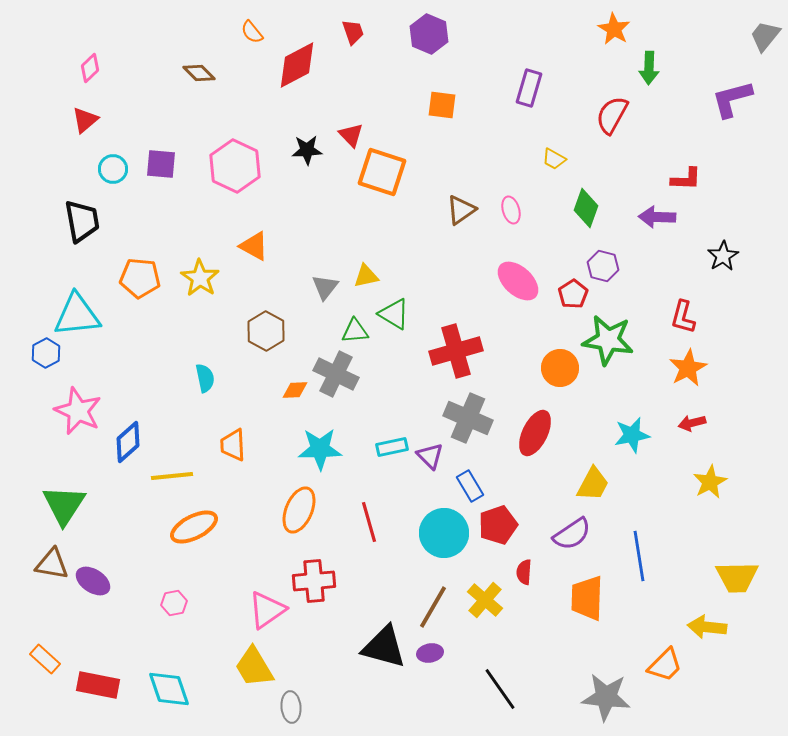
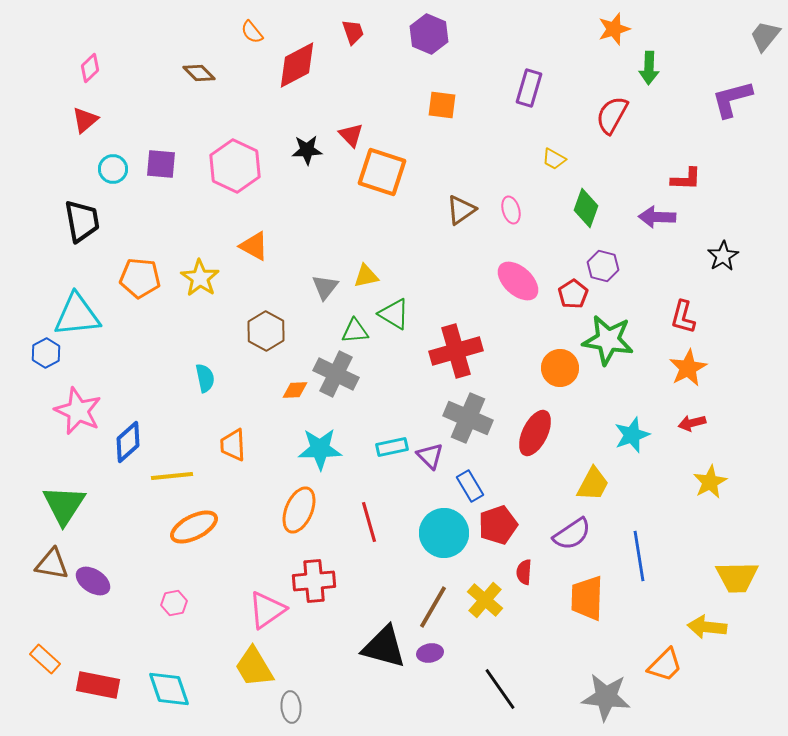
orange star at (614, 29): rotated 24 degrees clockwise
cyan star at (632, 435): rotated 9 degrees counterclockwise
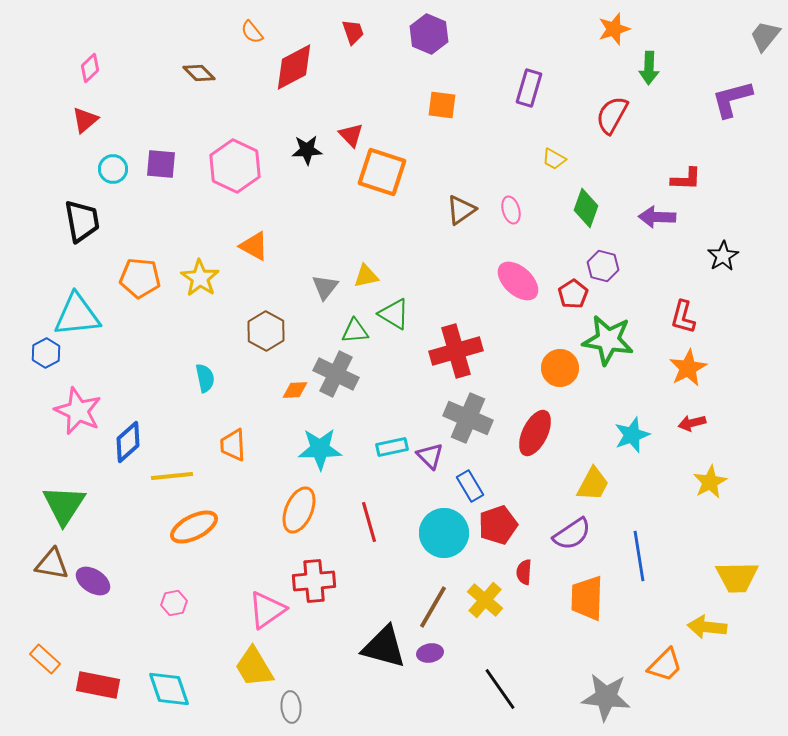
red diamond at (297, 65): moved 3 px left, 2 px down
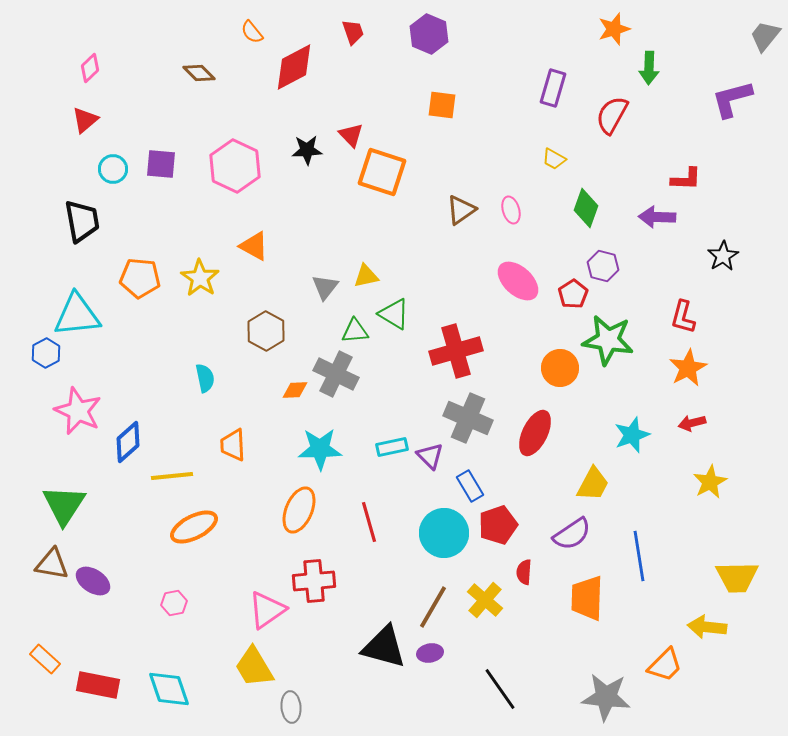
purple rectangle at (529, 88): moved 24 px right
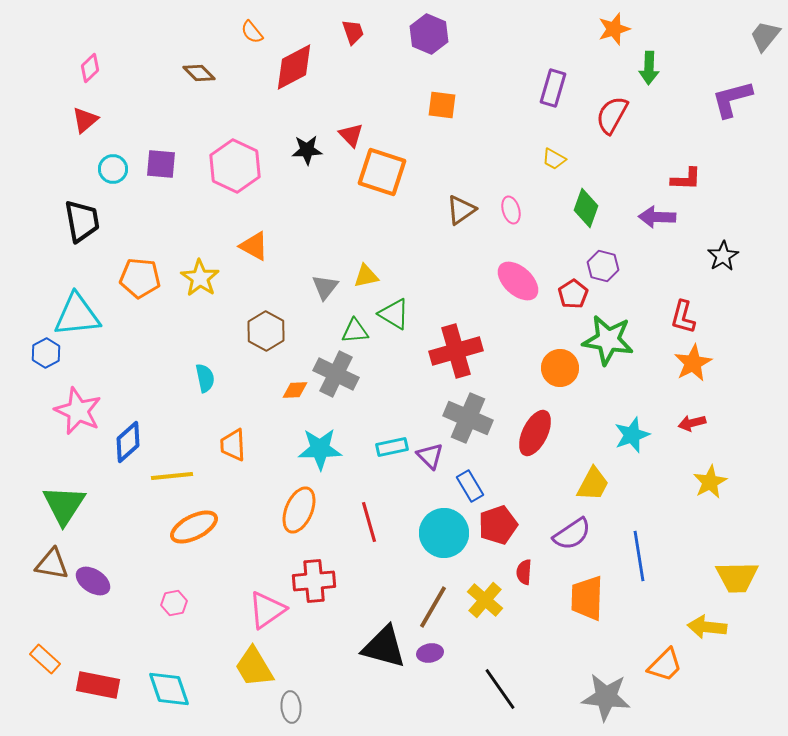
orange star at (688, 368): moved 5 px right, 5 px up
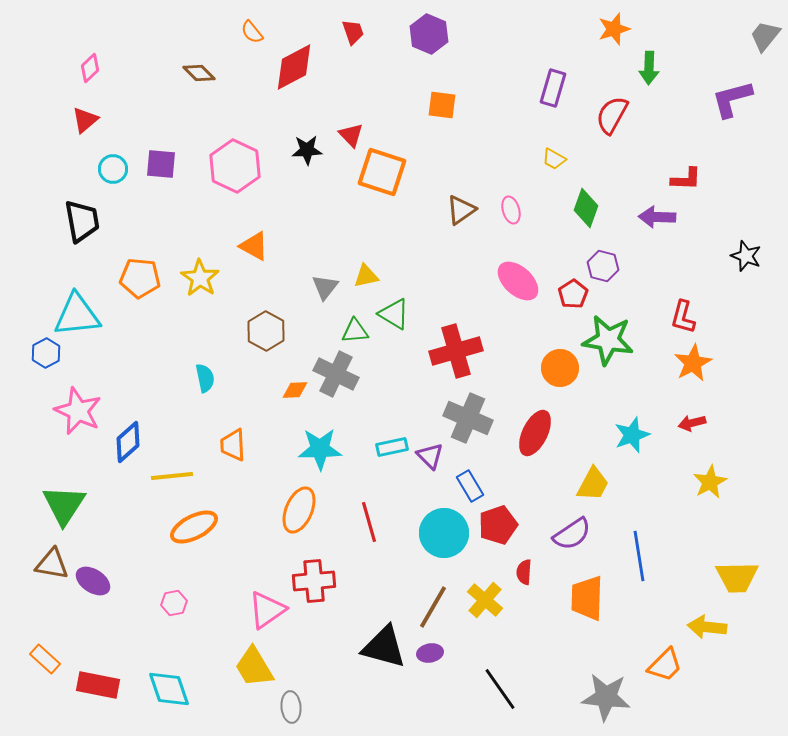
black star at (723, 256): moved 23 px right; rotated 20 degrees counterclockwise
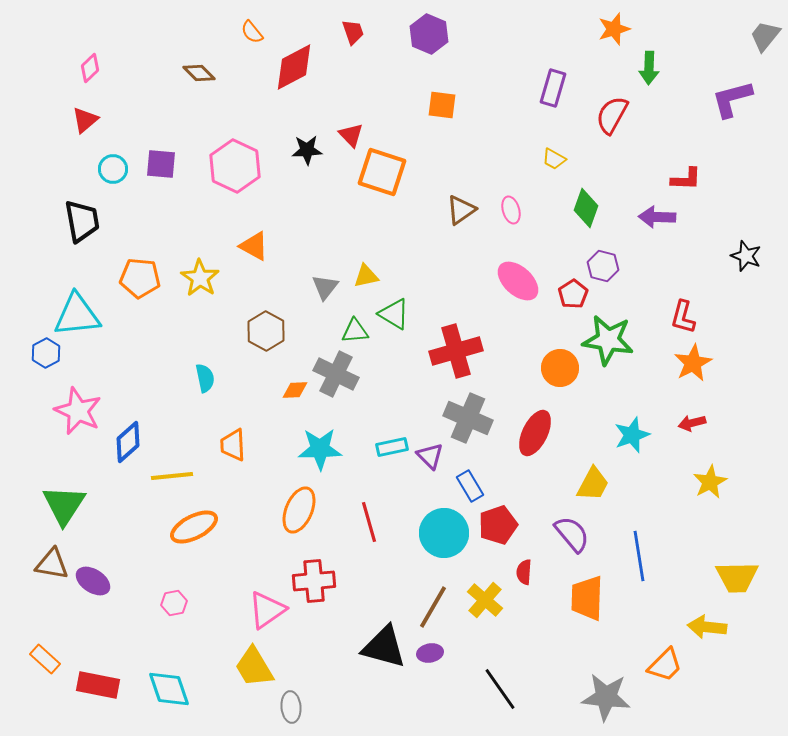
purple semicircle at (572, 534): rotated 96 degrees counterclockwise
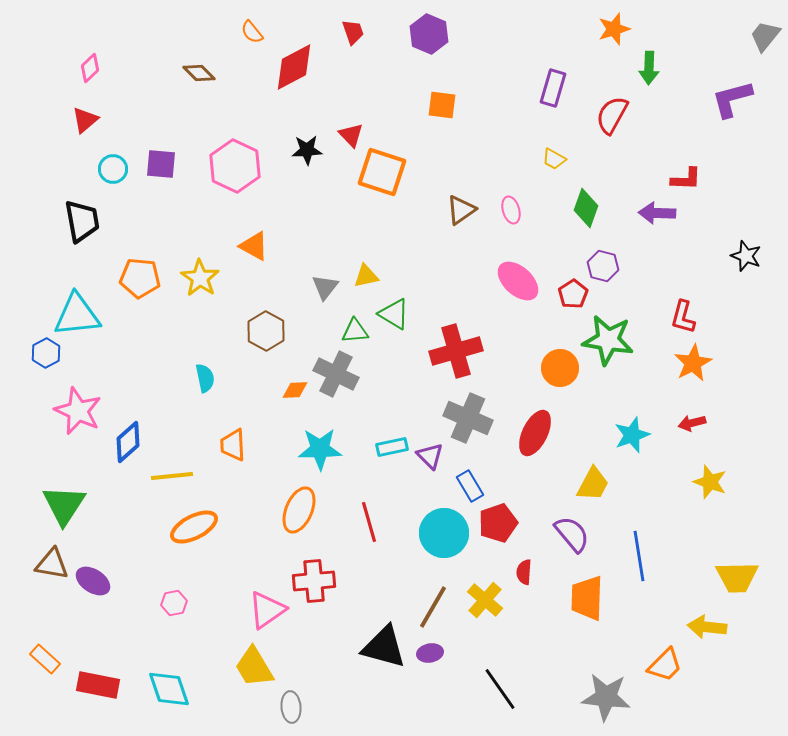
purple arrow at (657, 217): moved 4 px up
yellow star at (710, 482): rotated 24 degrees counterclockwise
red pentagon at (498, 525): moved 2 px up
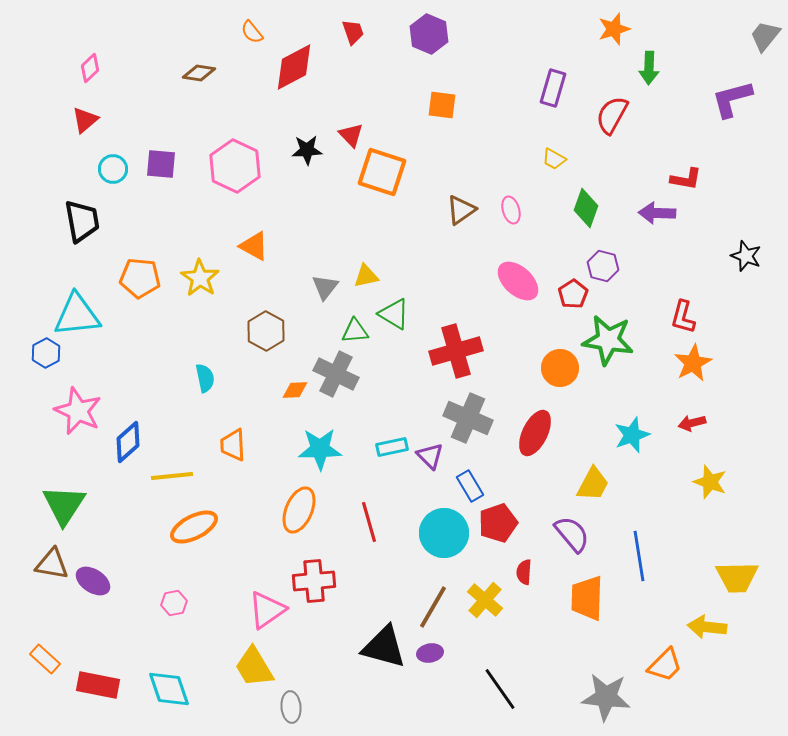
brown diamond at (199, 73): rotated 36 degrees counterclockwise
red L-shape at (686, 179): rotated 8 degrees clockwise
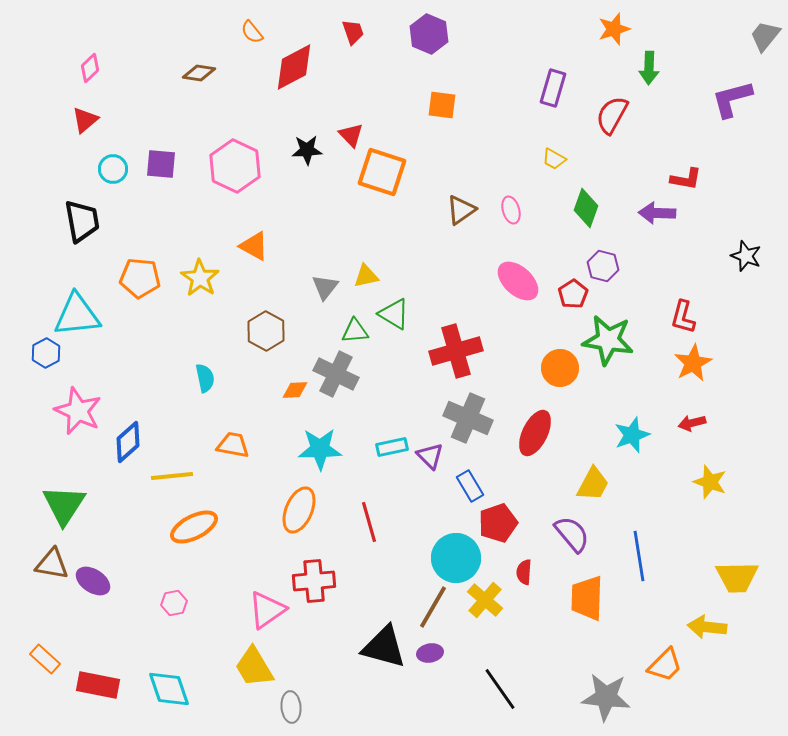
orange trapezoid at (233, 445): rotated 104 degrees clockwise
cyan circle at (444, 533): moved 12 px right, 25 px down
